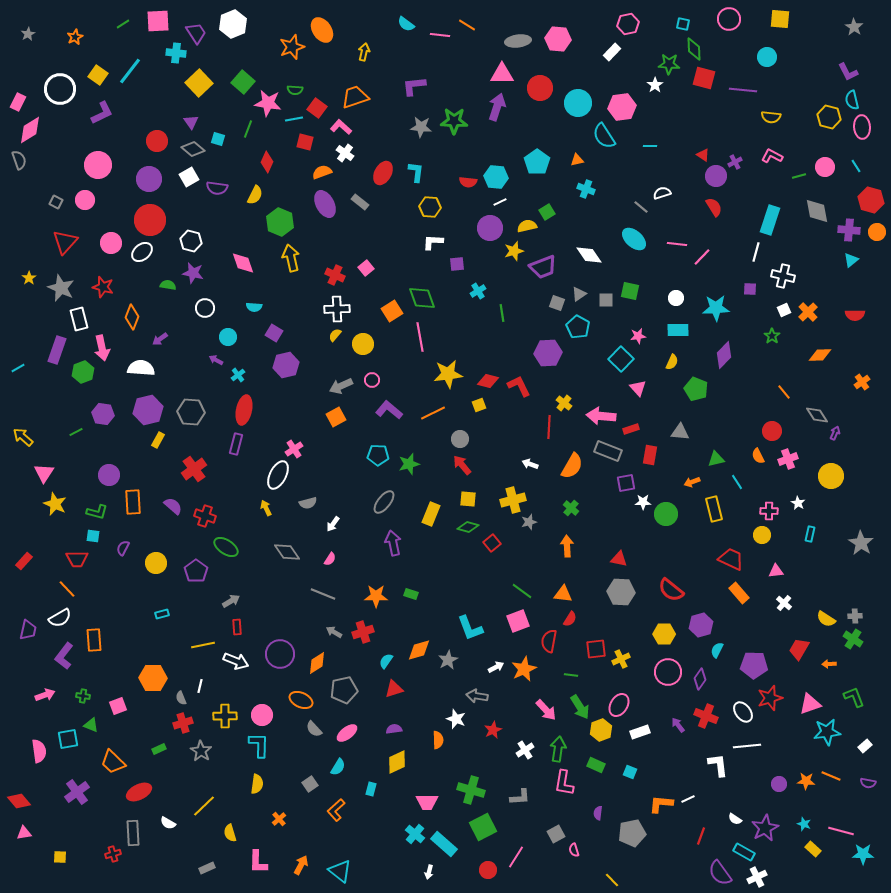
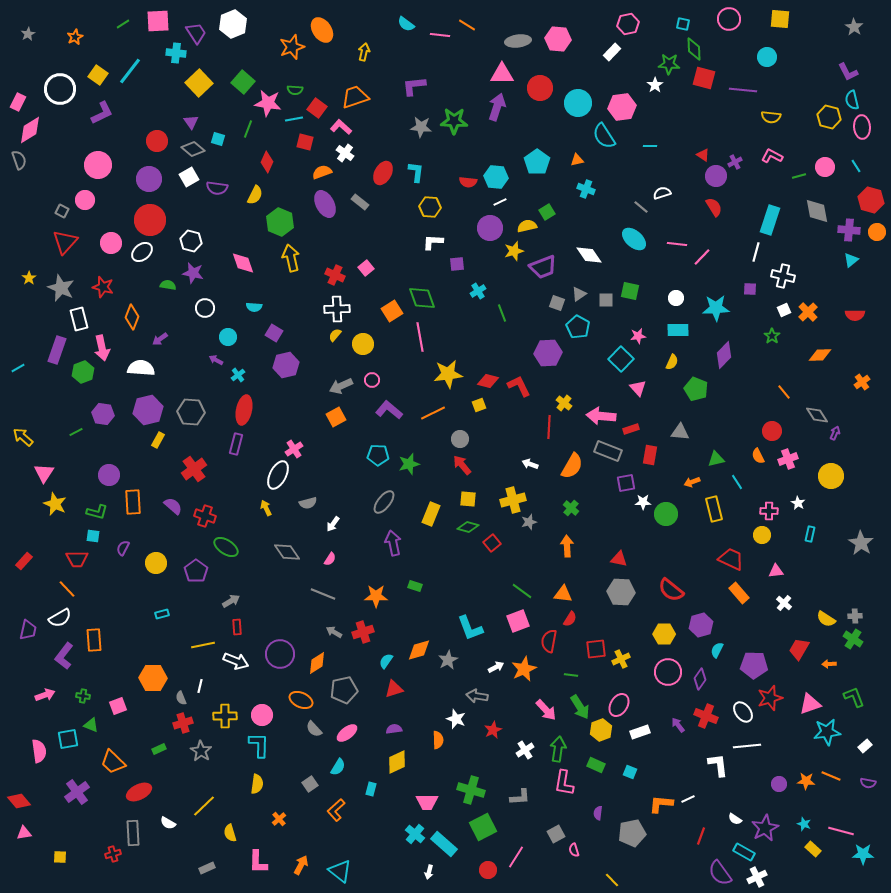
gray square at (56, 202): moved 6 px right, 9 px down
green line at (502, 313): rotated 12 degrees counterclockwise
green rectangle at (411, 594): moved 4 px right, 8 px up
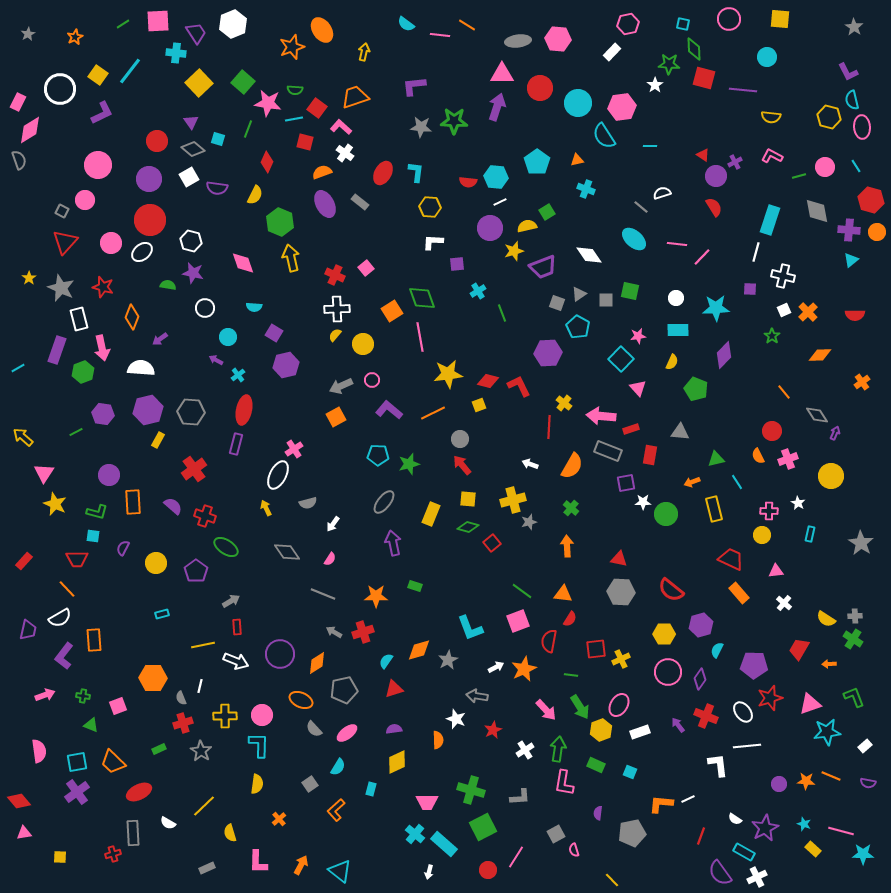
cyan square at (68, 739): moved 9 px right, 23 px down
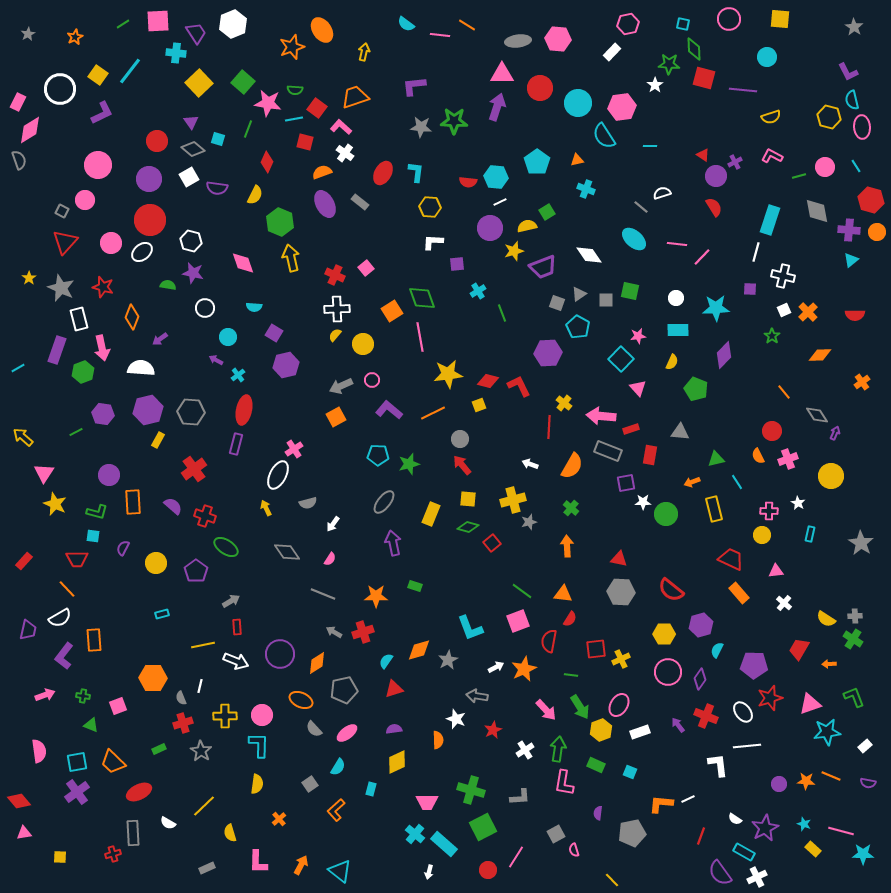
yellow semicircle at (771, 117): rotated 24 degrees counterclockwise
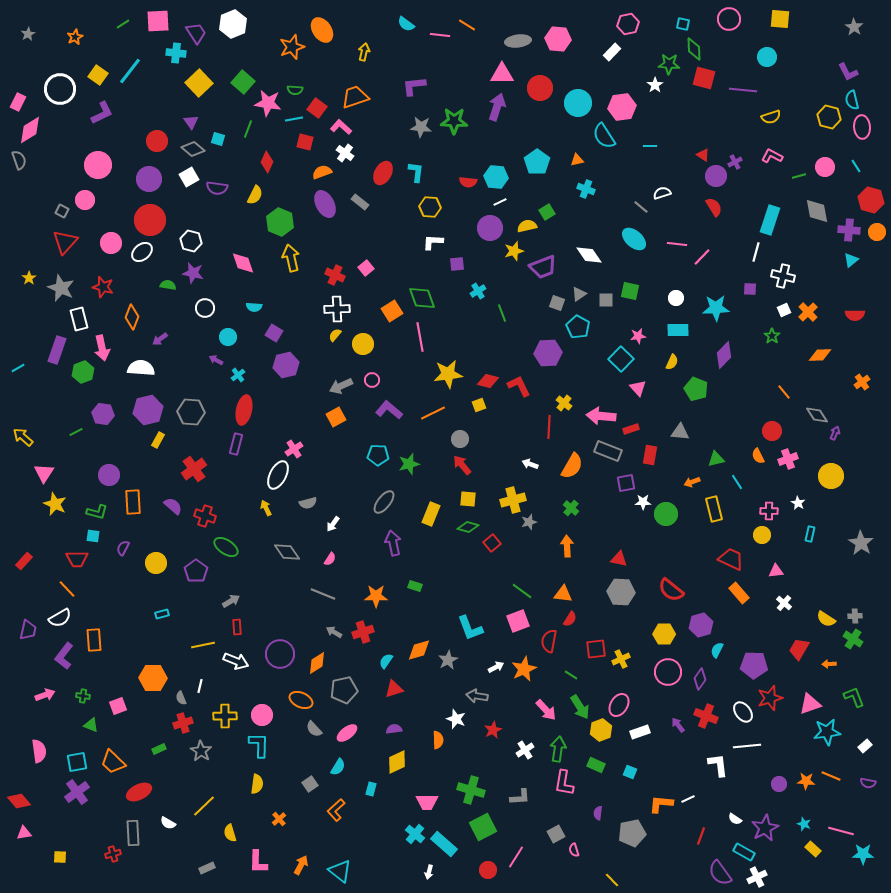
green line at (571, 675): rotated 24 degrees clockwise
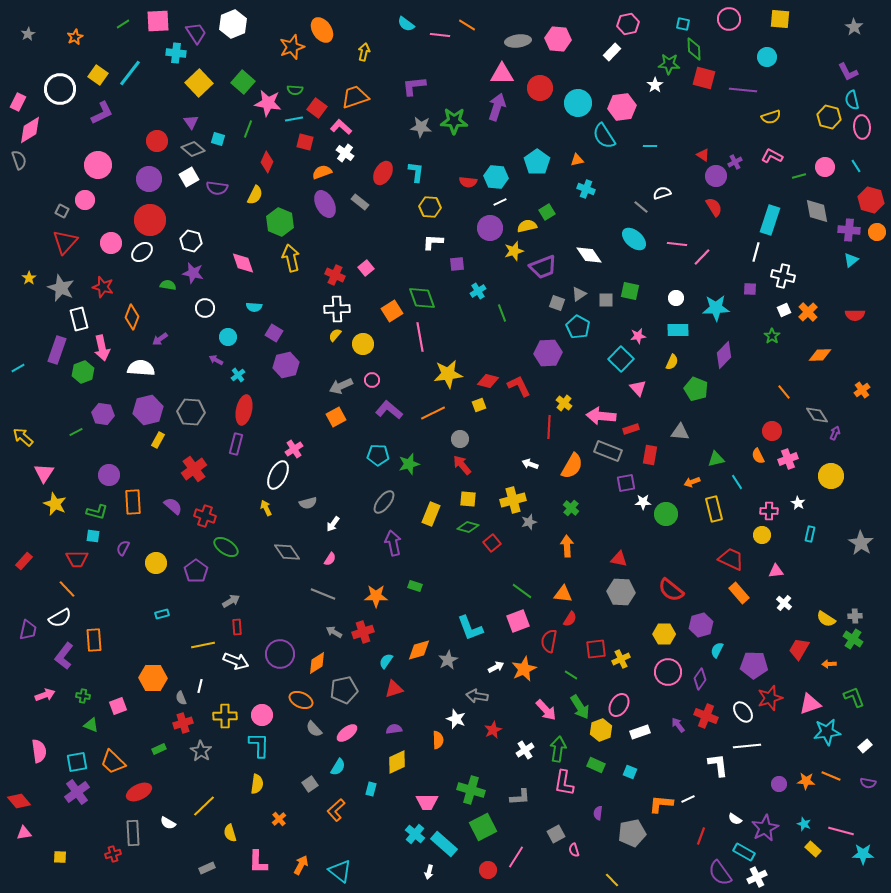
cyan line at (130, 71): moved 2 px down
orange cross at (862, 382): moved 8 px down
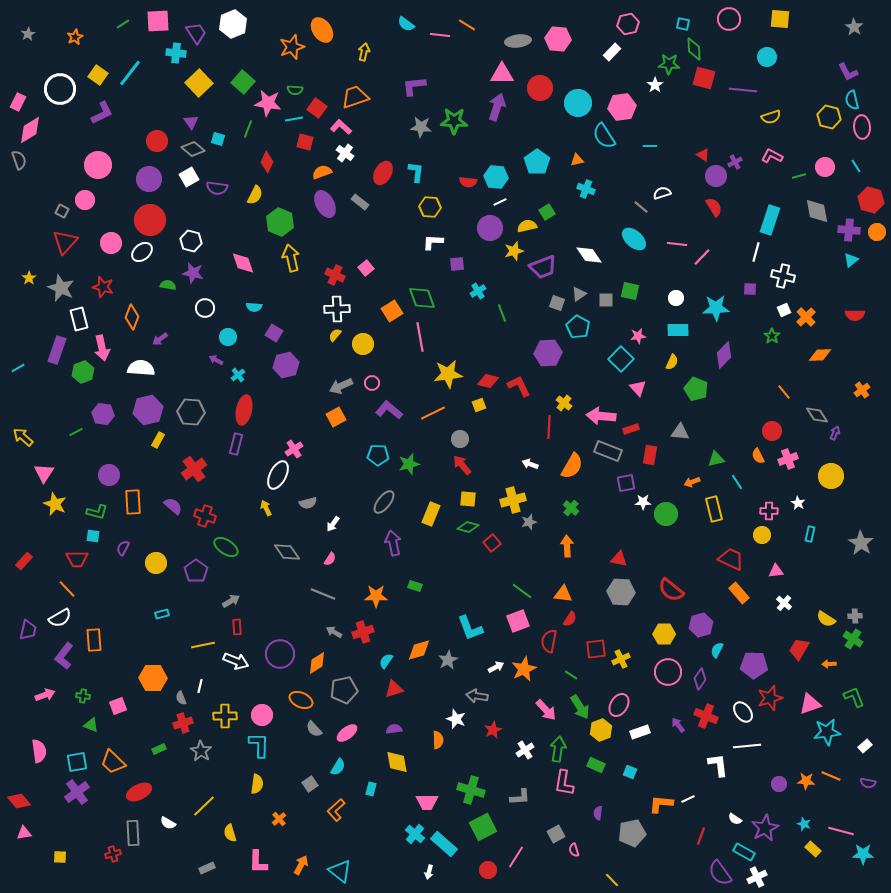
orange cross at (808, 312): moved 2 px left, 5 px down
pink circle at (372, 380): moved 3 px down
yellow diamond at (397, 762): rotated 75 degrees counterclockwise
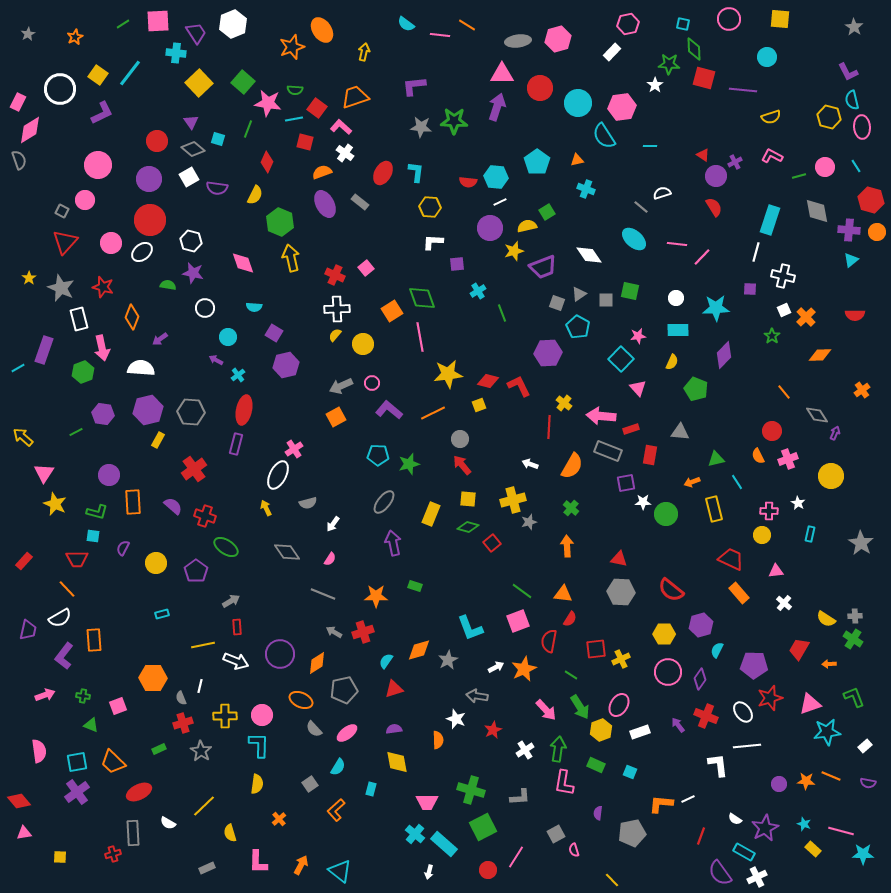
pink hexagon at (558, 39): rotated 20 degrees counterclockwise
purple rectangle at (57, 350): moved 13 px left
